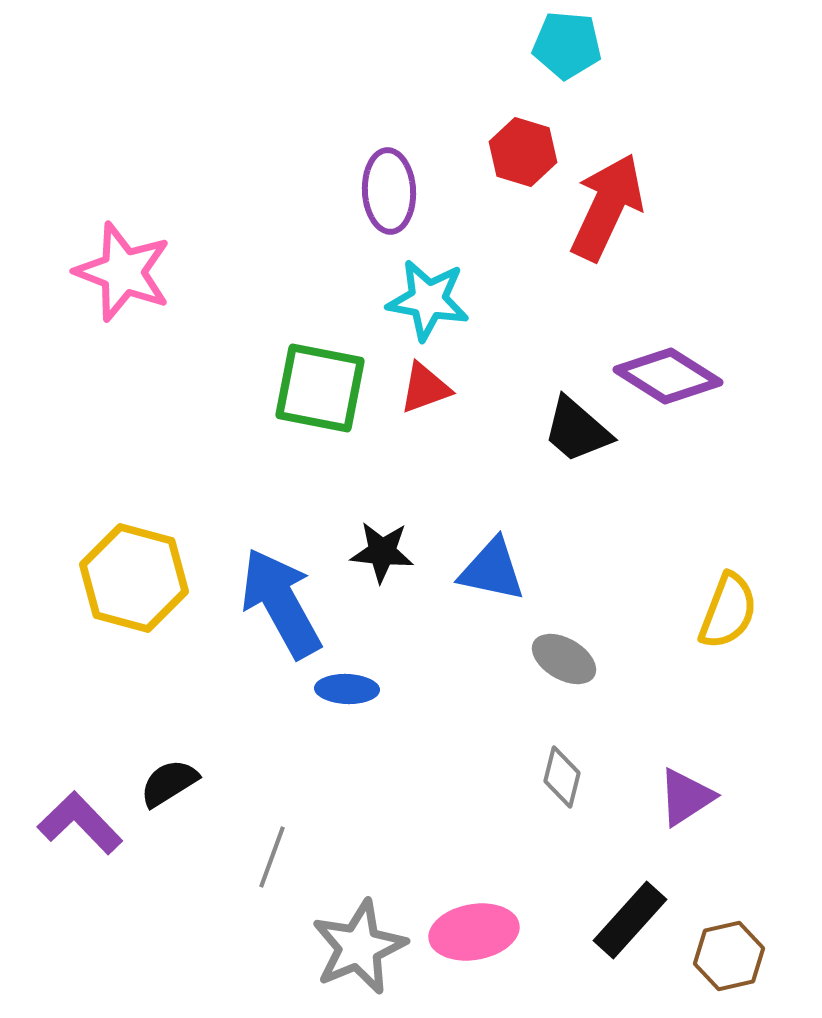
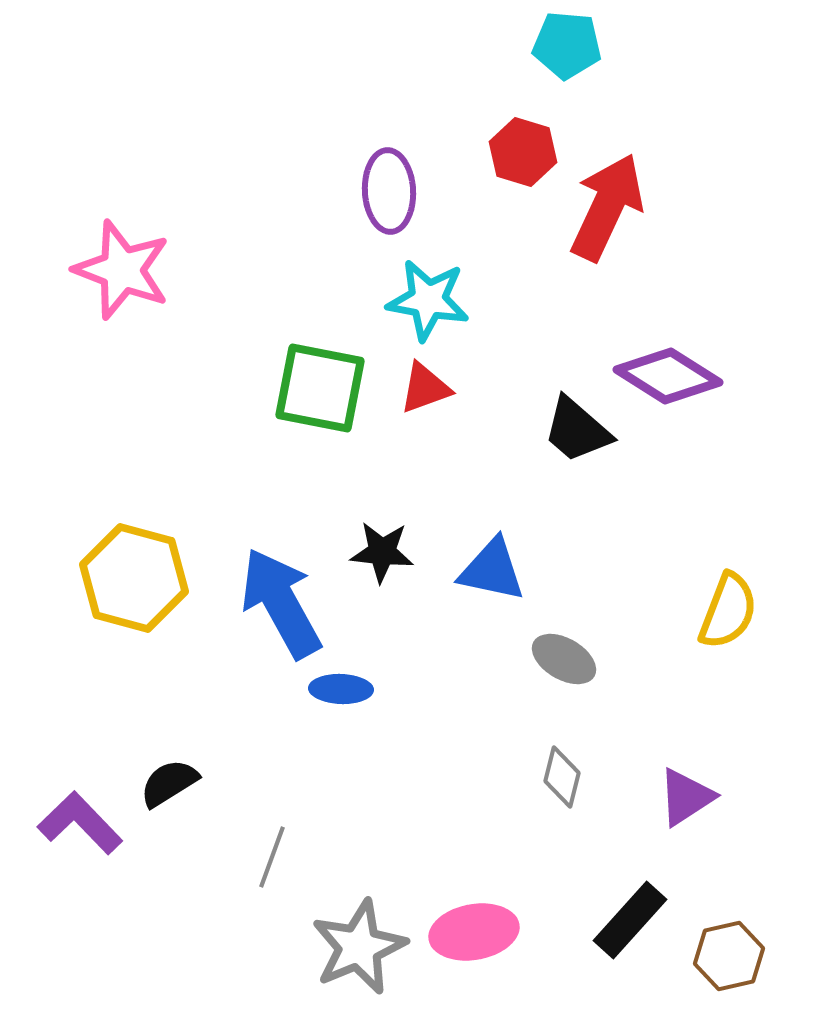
pink star: moved 1 px left, 2 px up
blue ellipse: moved 6 px left
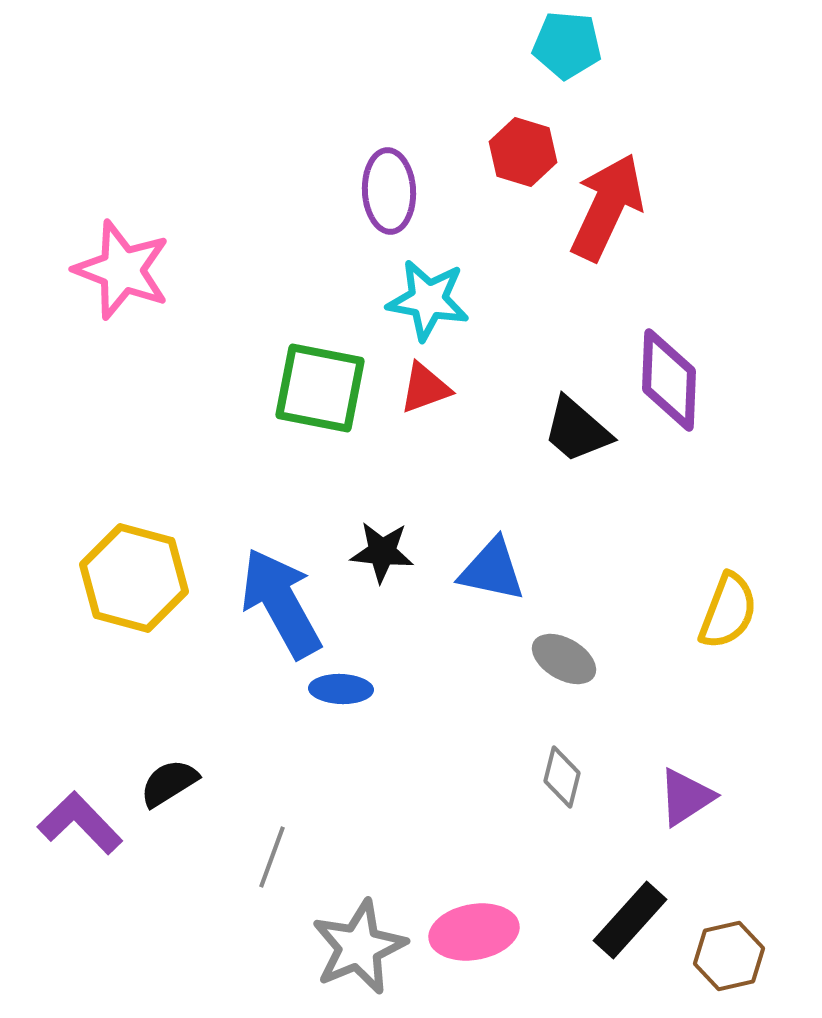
purple diamond: moved 1 px right, 4 px down; rotated 60 degrees clockwise
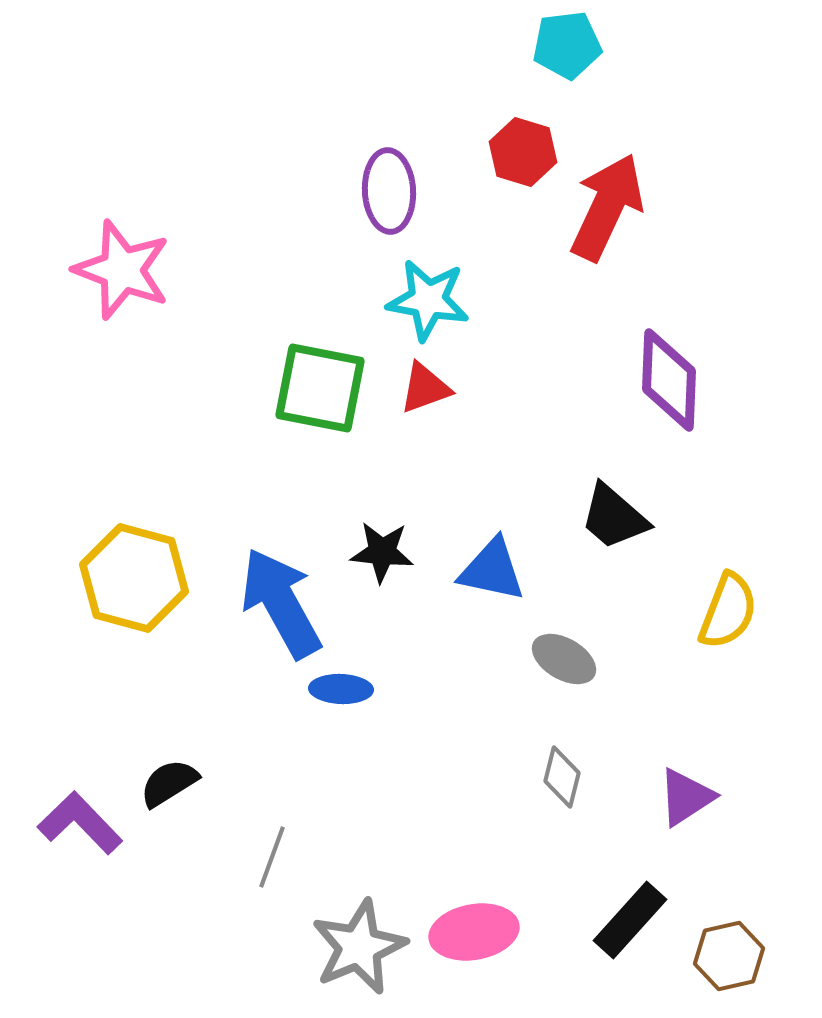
cyan pentagon: rotated 12 degrees counterclockwise
black trapezoid: moved 37 px right, 87 px down
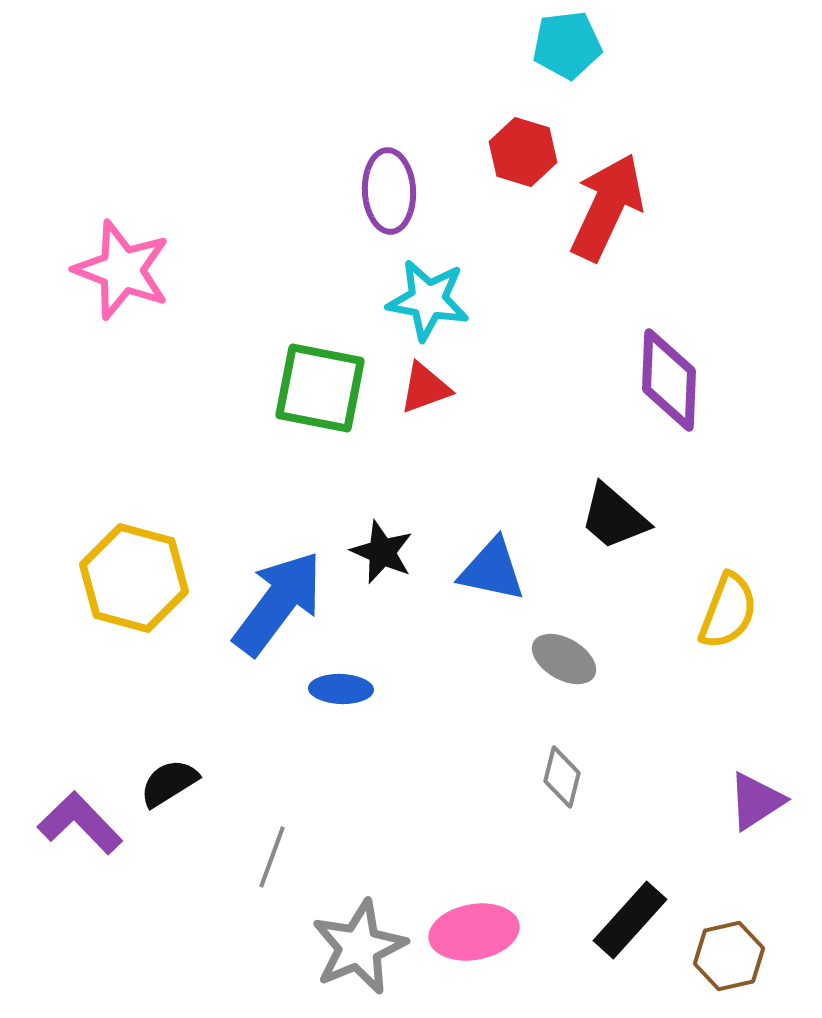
black star: rotated 18 degrees clockwise
blue arrow: moved 3 px left; rotated 66 degrees clockwise
purple triangle: moved 70 px right, 4 px down
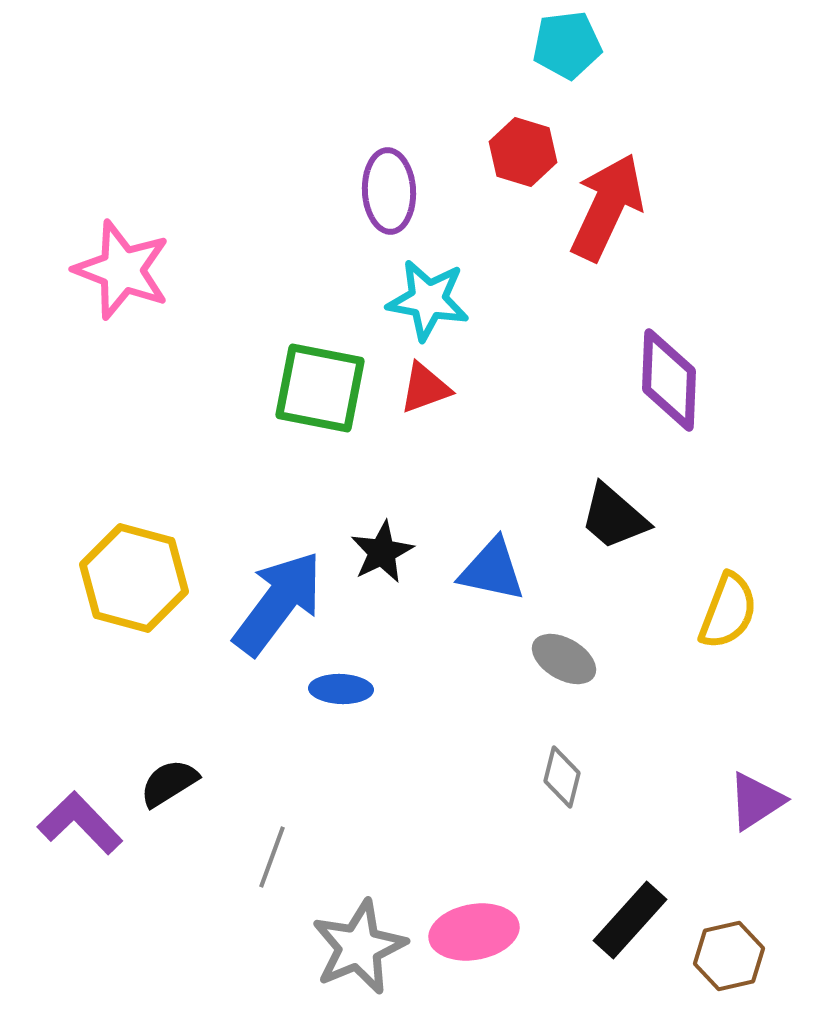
black star: rotated 22 degrees clockwise
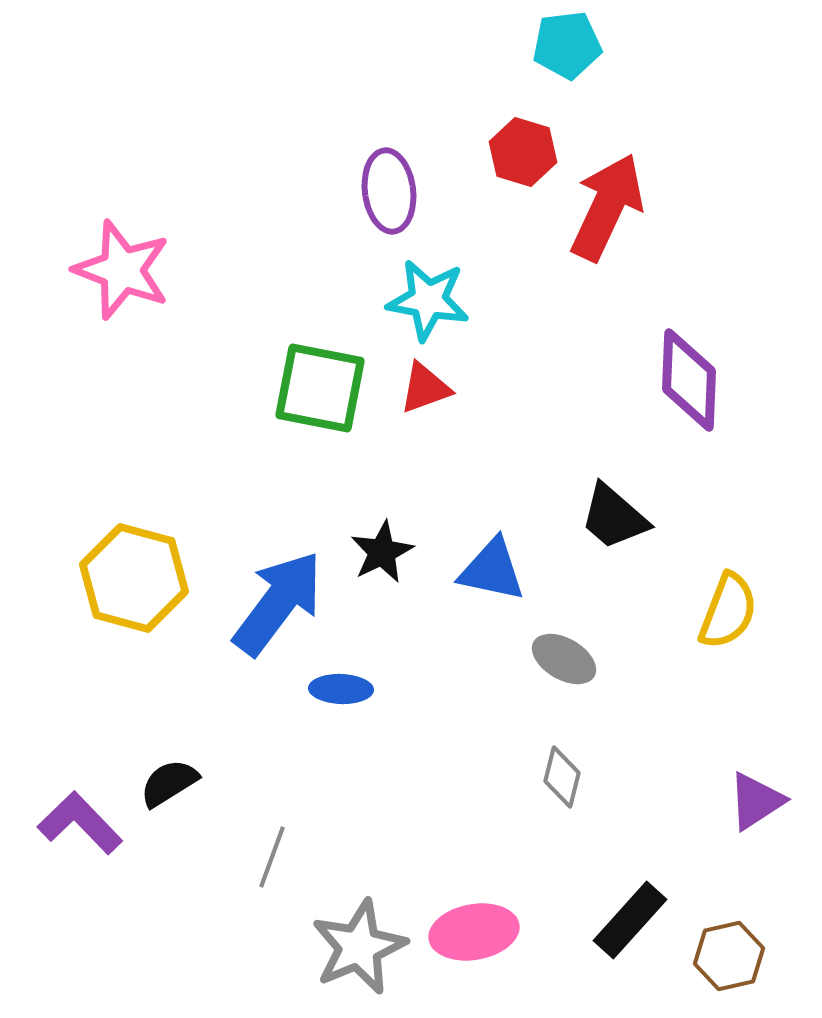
purple ellipse: rotated 4 degrees counterclockwise
purple diamond: moved 20 px right
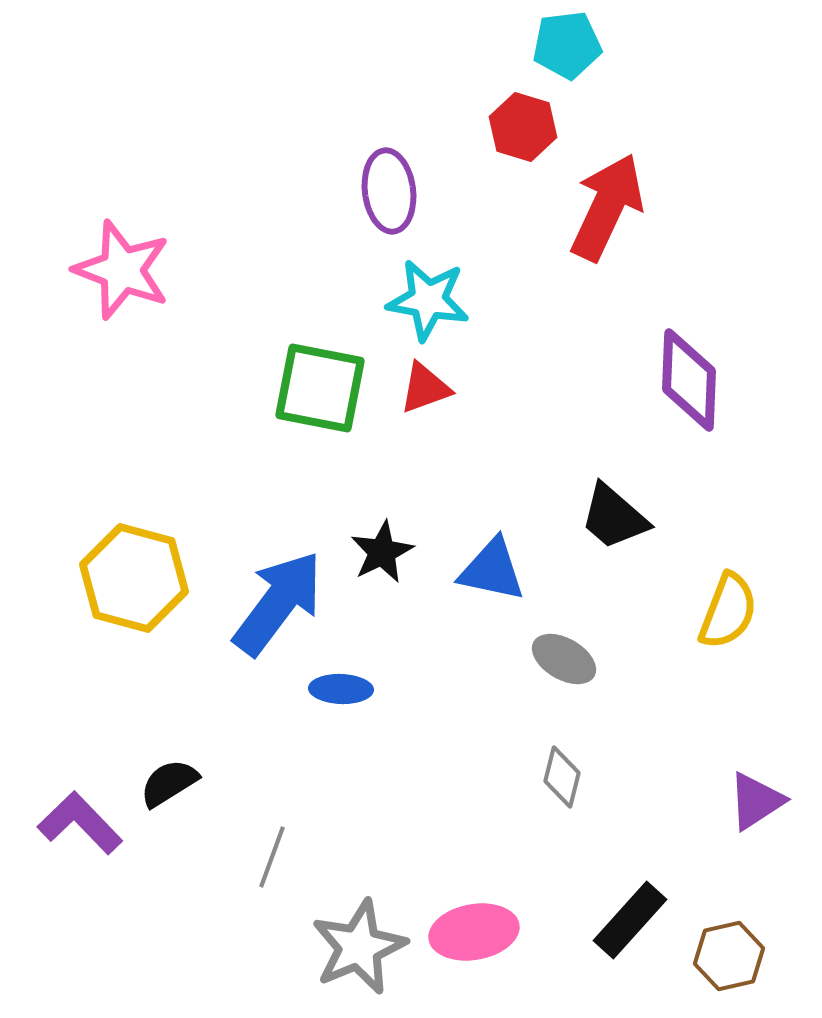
red hexagon: moved 25 px up
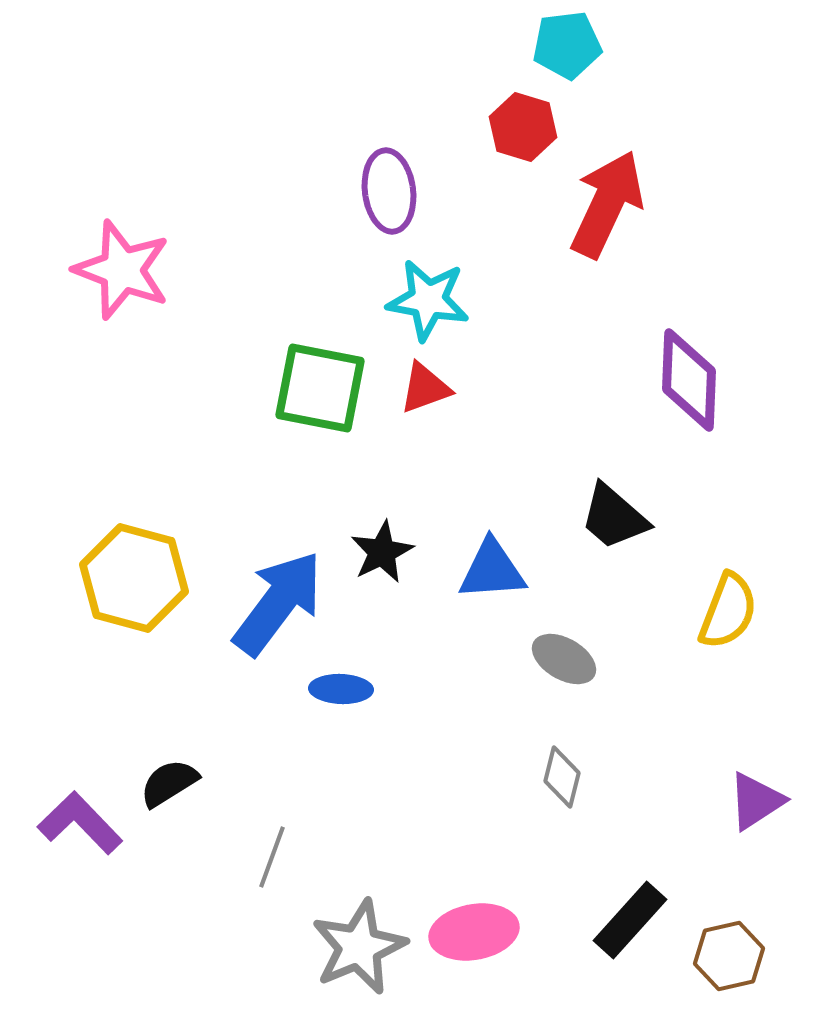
red arrow: moved 3 px up
blue triangle: rotated 16 degrees counterclockwise
